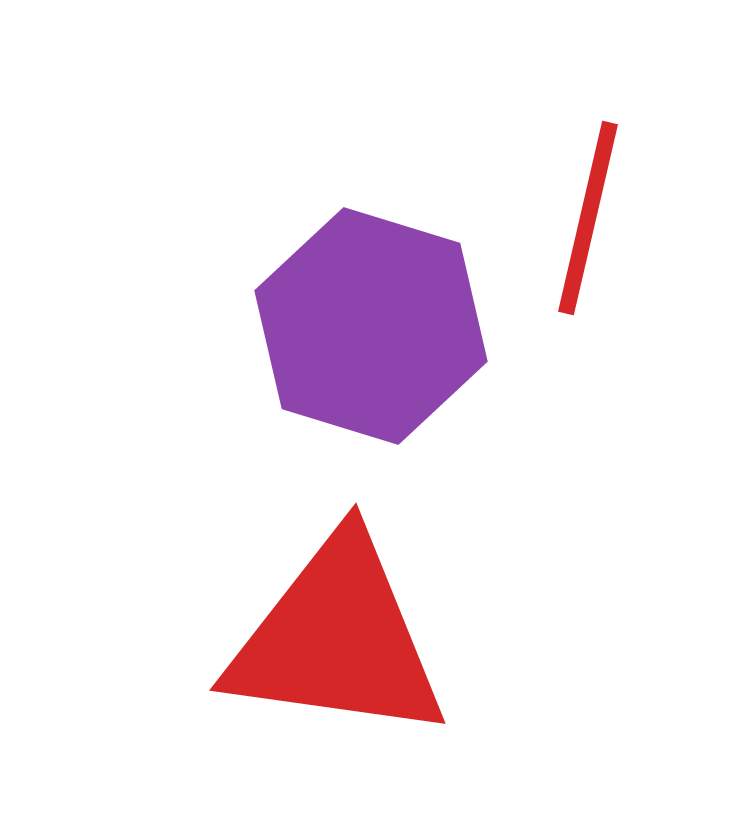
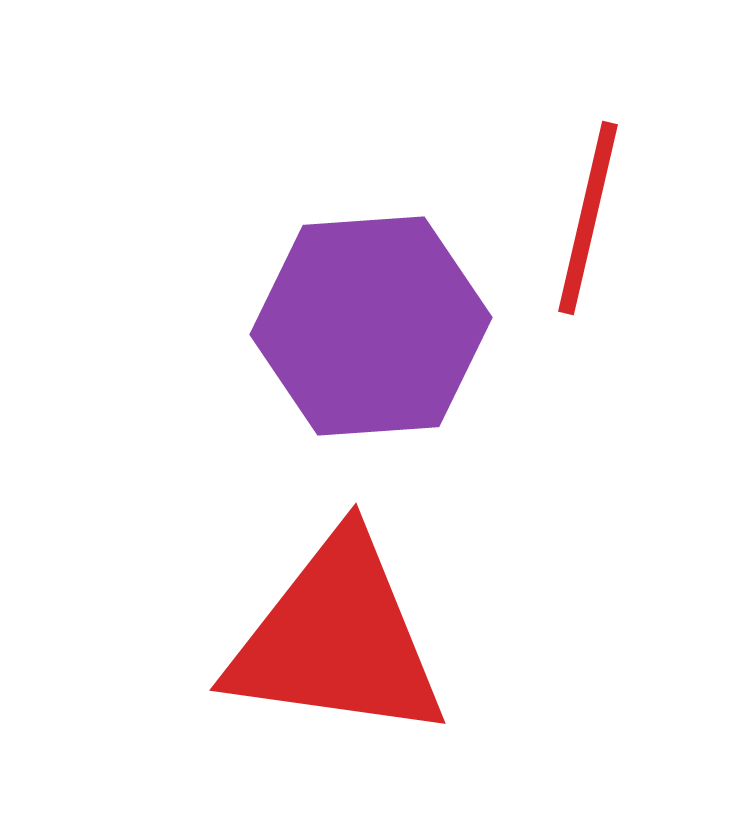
purple hexagon: rotated 21 degrees counterclockwise
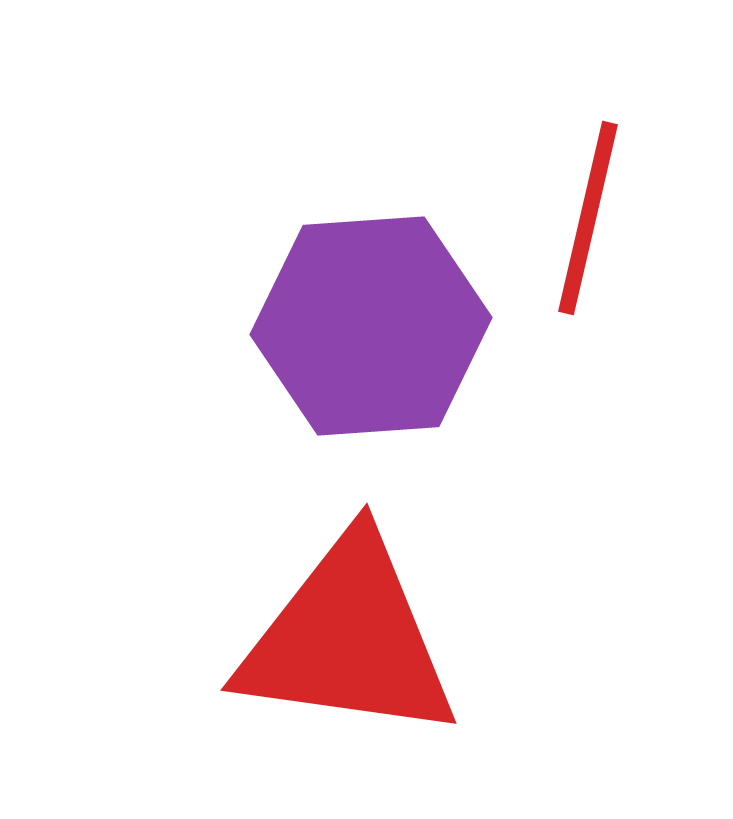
red triangle: moved 11 px right
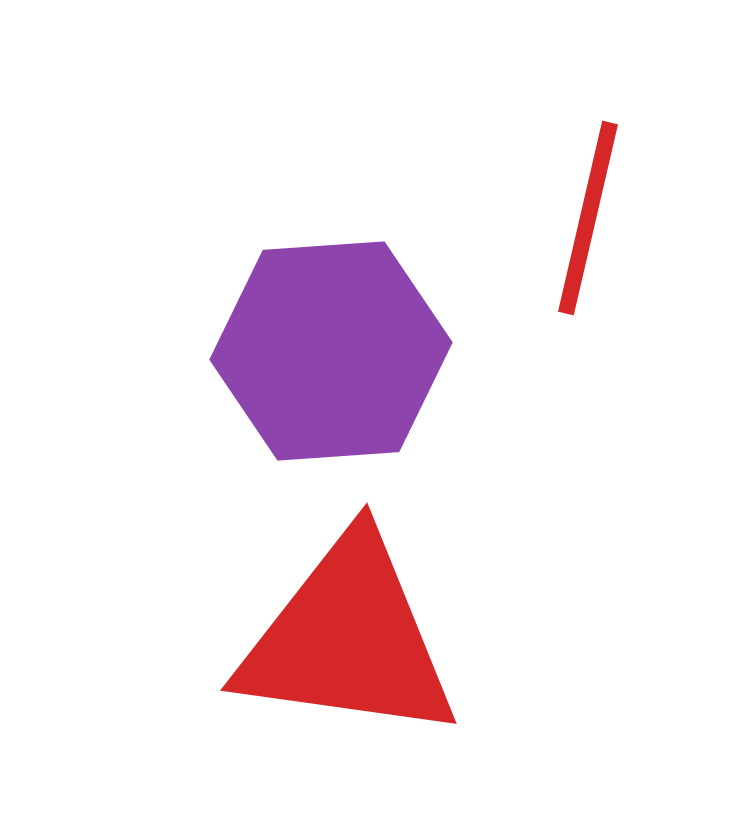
purple hexagon: moved 40 px left, 25 px down
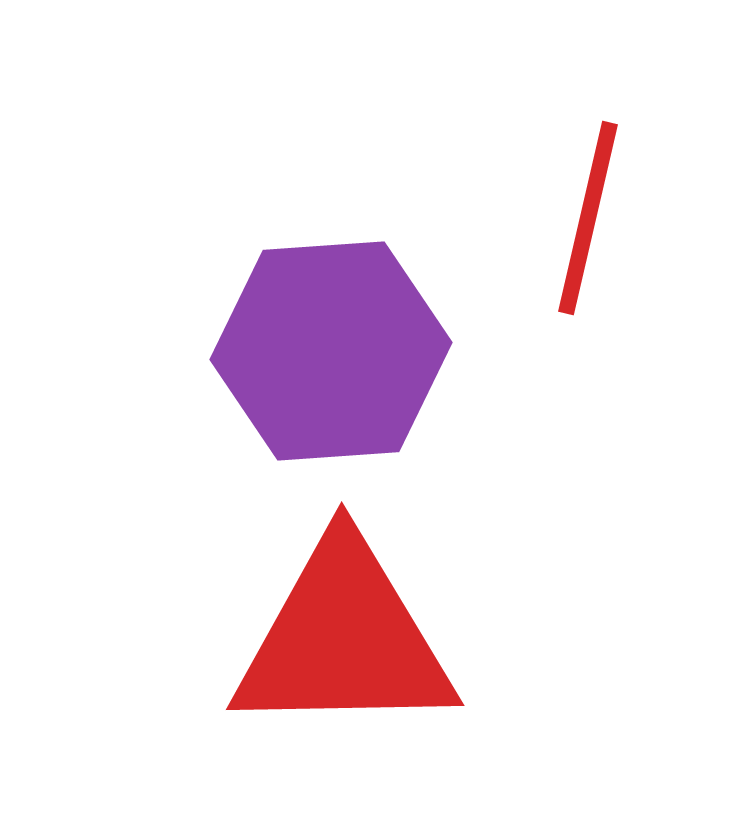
red triangle: moved 4 px left; rotated 9 degrees counterclockwise
